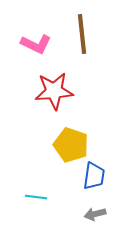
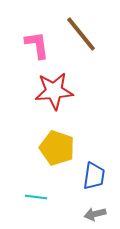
brown line: moved 1 px left; rotated 33 degrees counterclockwise
pink L-shape: moved 1 px right, 1 px down; rotated 124 degrees counterclockwise
yellow pentagon: moved 14 px left, 3 px down
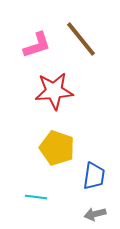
brown line: moved 5 px down
pink L-shape: rotated 80 degrees clockwise
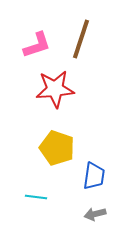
brown line: rotated 57 degrees clockwise
red star: moved 1 px right, 2 px up
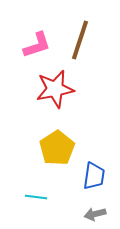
brown line: moved 1 px left, 1 px down
red star: rotated 6 degrees counterclockwise
yellow pentagon: rotated 20 degrees clockwise
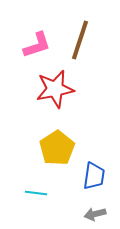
cyan line: moved 4 px up
